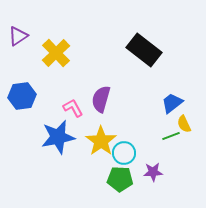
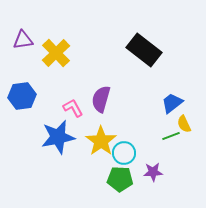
purple triangle: moved 5 px right, 4 px down; rotated 25 degrees clockwise
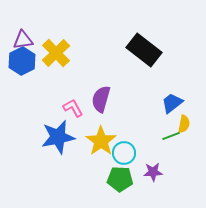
blue hexagon: moved 35 px up; rotated 20 degrees counterclockwise
yellow semicircle: rotated 144 degrees counterclockwise
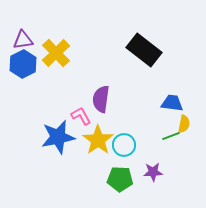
blue hexagon: moved 1 px right, 3 px down
purple semicircle: rotated 8 degrees counterclockwise
blue trapezoid: rotated 45 degrees clockwise
pink L-shape: moved 8 px right, 8 px down
yellow star: moved 3 px left, 1 px up
cyan circle: moved 8 px up
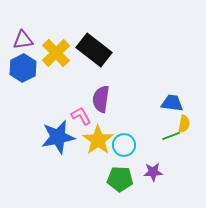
black rectangle: moved 50 px left
blue hexagon: moved 4 px down
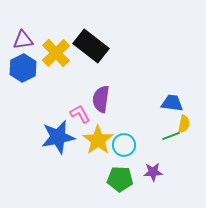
black rectangle: moved 3 px left, 4 px up
pink L-shape: moved 1 px left, 2 px up
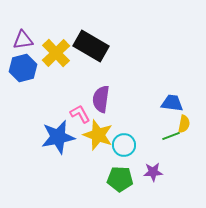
black rectangle: rotated 8 degrees counterclockwise
blue hexagon: rotated 12 degrees clockwise
yellow star: moved 5 px up; rotated 16 degrees counterclockwise
